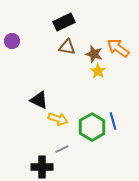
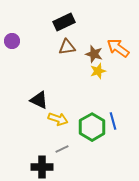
brown triangle: rotated 18 degrees counterclockwise
yellow star: rotated 21 degrees clockwise
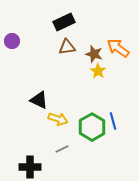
yellow star: rotated 21 degrees counterclockwise
black cross: moved 12 px left
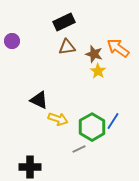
blue line: rotated 48 degrees clockwise
gray line: moved 17 px right
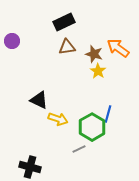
blue line: moved 5 px left, 7 px up; rotated 18 degrees counterclockwise
black cross: rotated 15 degrees clockwise
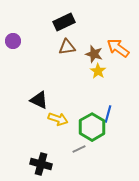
purple circle: moved 1 px right
black cross: moved 11 px right, 3 px up
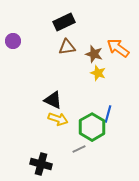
yellow star: moved 2 px down; rotated 14 degrees counterclockwise
black triangle: moved 14 px right
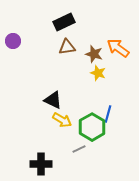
yellow arrow: moved 4 px right, 1 px down; rotated 12 degrees clockwise
black cross: rotated 15 degrees counterclockwise
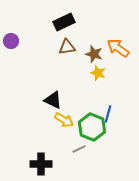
purple circle: moved 2 px left
yellow arrow: moved 2 px right
green hexagon: rotated 8 degrees counterclockwise
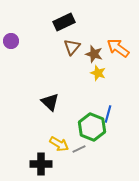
brown triangle: moved 5 px right; rotated 42 degrees counterclockwise
black triangle: moved 3 px left, 2 px down; rotated 18 degrees clockwise
yellow arrow: moved 5 px left, 24 px down
